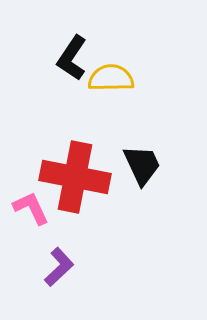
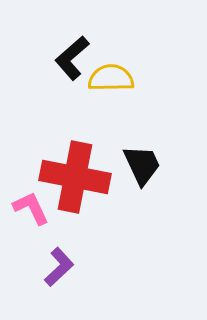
black L-shape: rotated 15 degrees clockwise
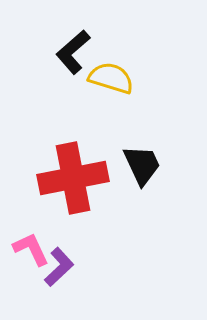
black L-shape: moved 1 px right, 6 px up
yellow semicircle: rotated 18 degrees clockwise
red cross: moved 2 px left, 1 px down; rotated 22 degrees counterclockwise
pink L-shape: moved 41 px down
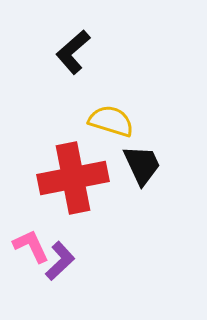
yellow semicircle: moved 43 px down
pink L-shape: moved 3 px up
purple L-shape: moved 1 px right, 6 px up
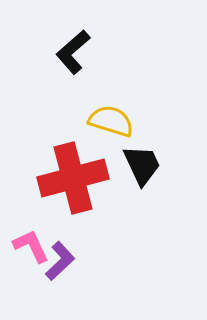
red cross: rotated 4 degrees counterclockwise
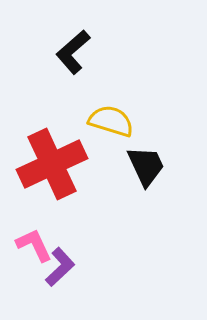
black trapezoid: moved 4 px right, 1 px down
red cross: moved 21 px left, 14 px up; rotated 10 degrees counterclockwise
pink L-shape: moved 3 px right, 1 px up
purple L-shape: moved 6 px down
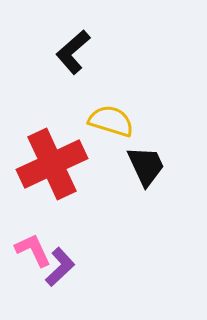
pink L-shape: moved 1 px left, 5 px down
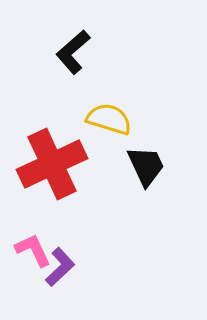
yellow semicircle: moved 2 px left, 2 px up
